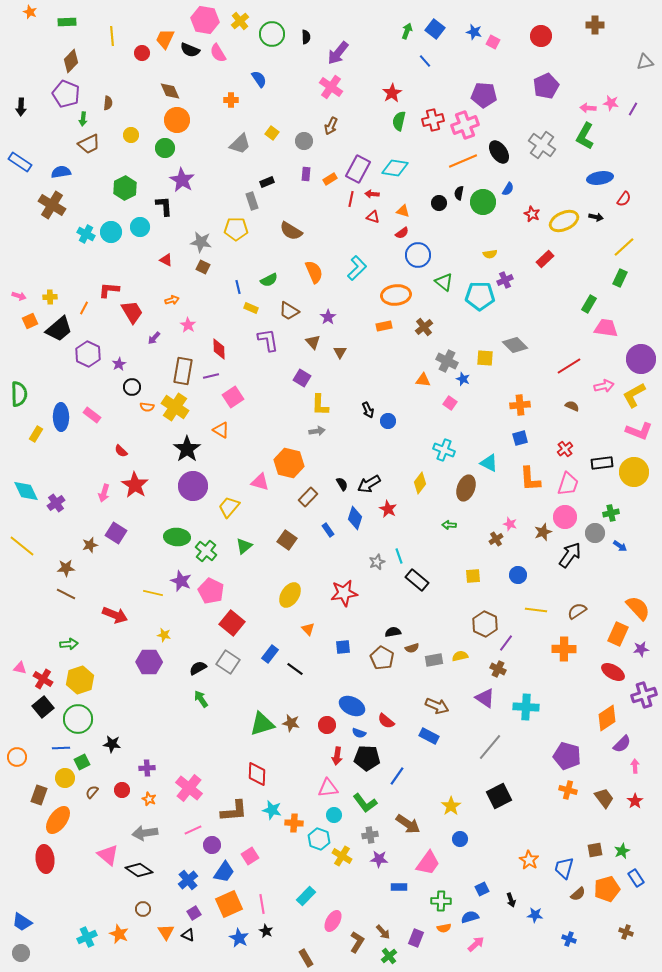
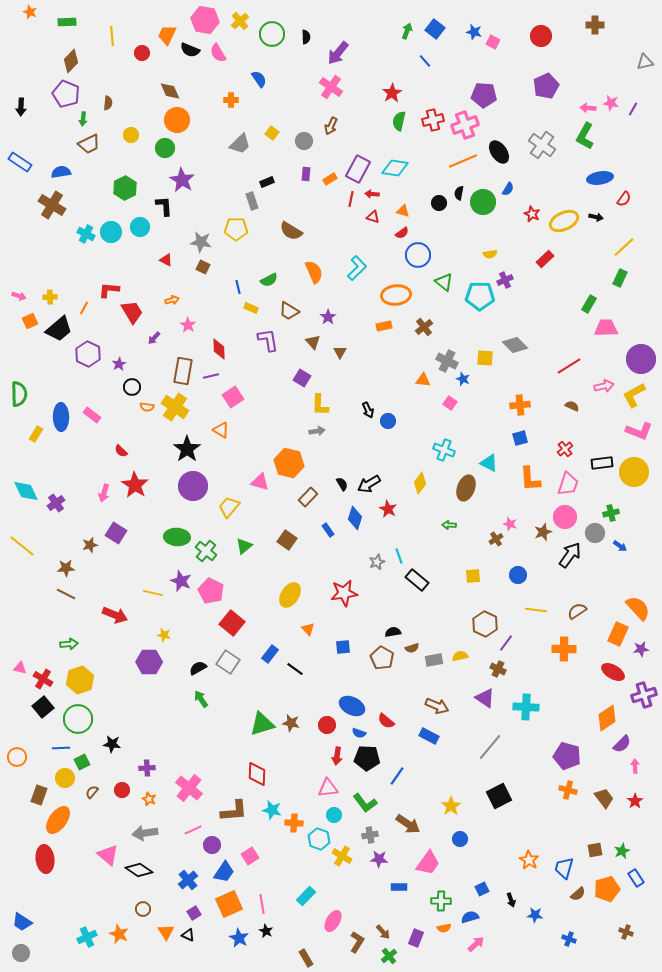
orange trapezoid at (165, 39): moved 2 px right, 4 px up
pink trapezoid at (606, 328): rotated 10 degrees counterclockwise
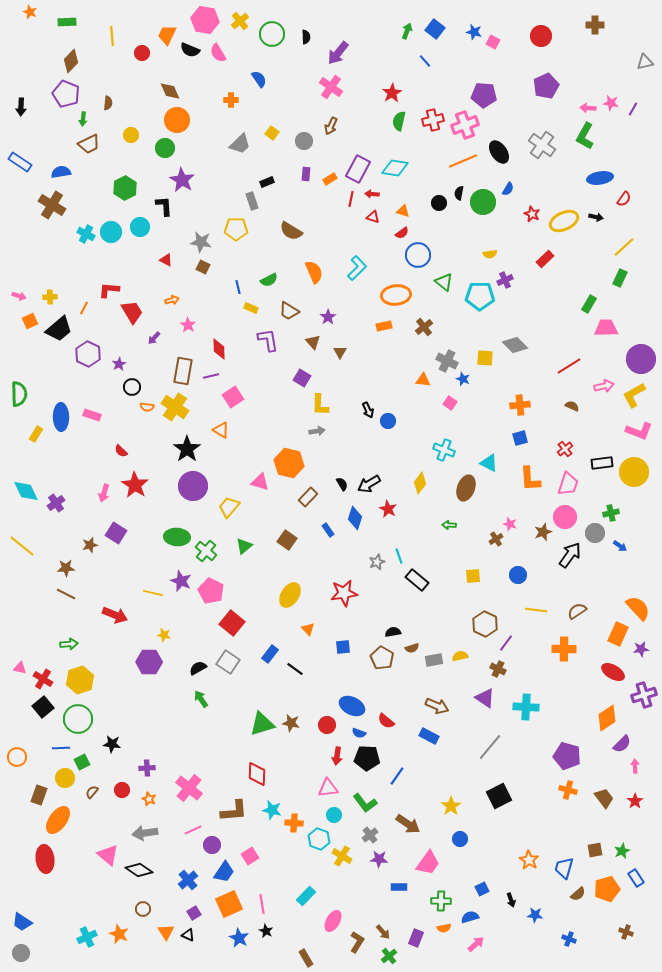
pink rectangle at (92, 415): rotated 18 degrees counterclockwise
gray cross at (370, 835): rotated 28 degrees counterclockwise
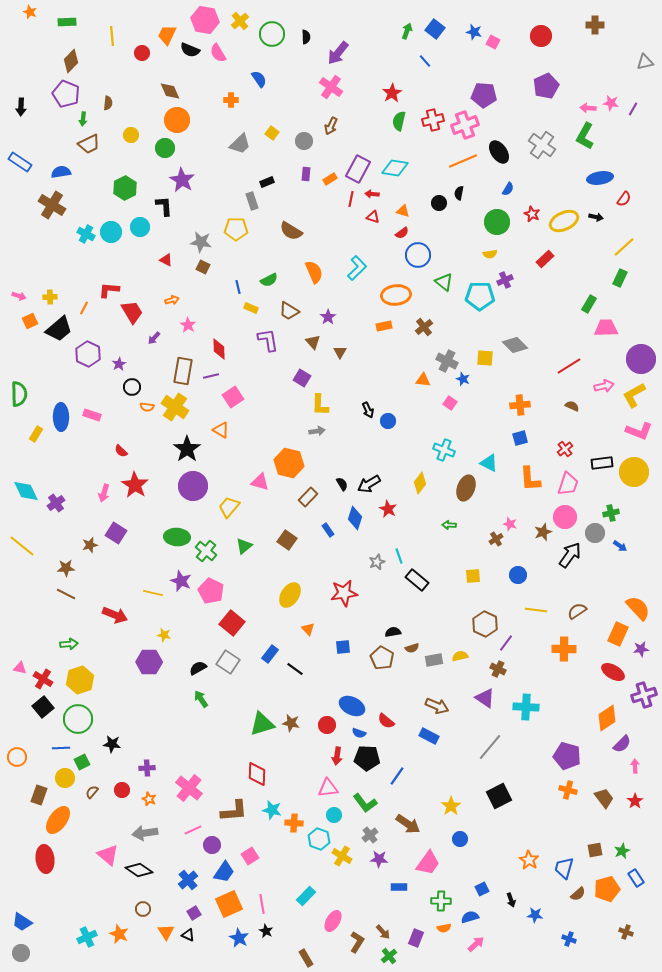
green circle at (483, 202): moved 14 px right, 20 px down
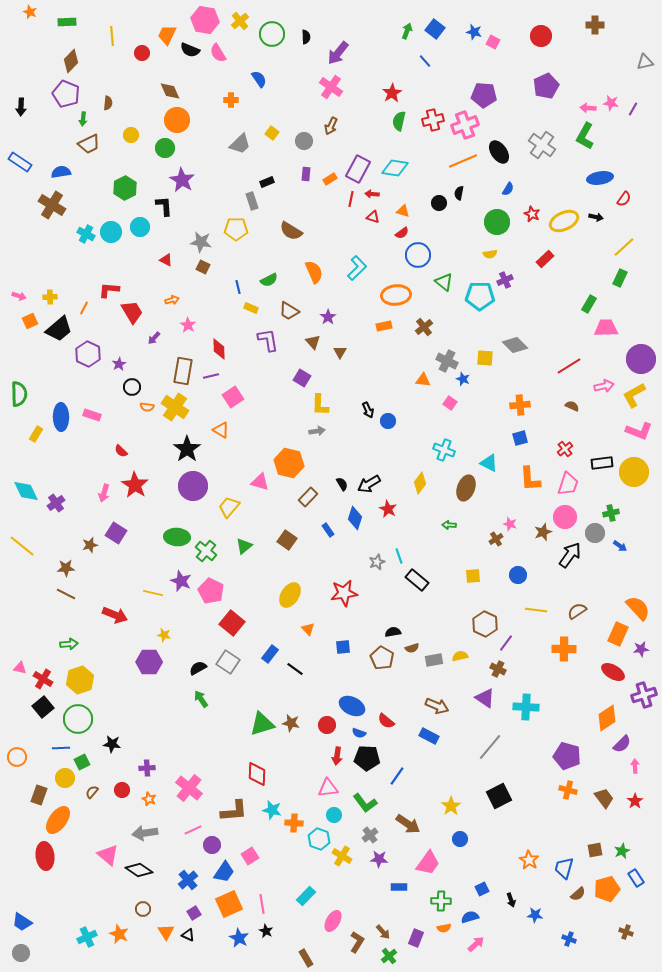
red ellipse at (45, 859): moved 3 px up
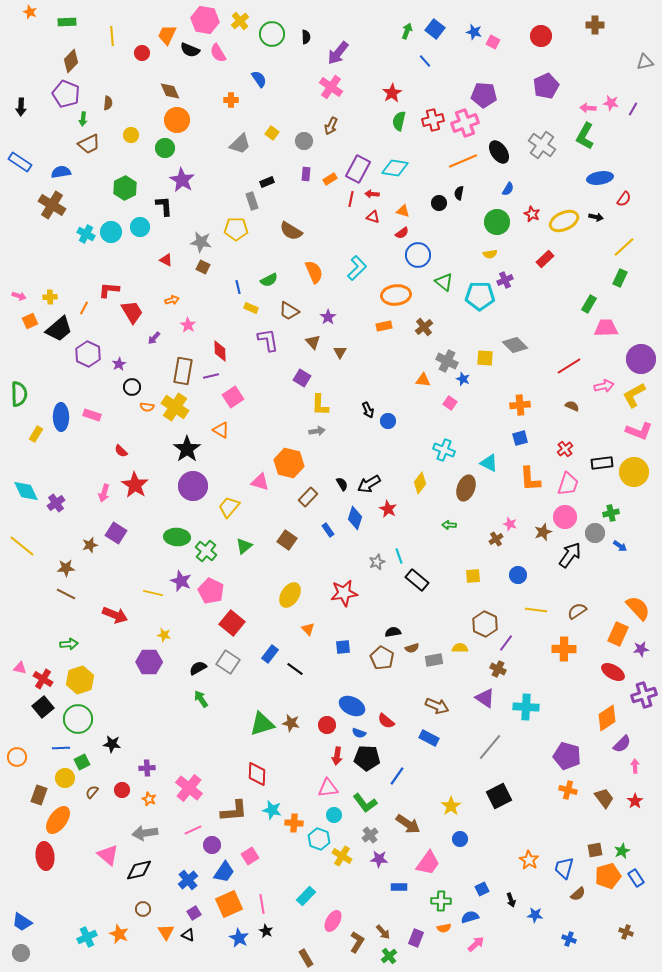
pink cross at (465, 125): moved 2 px up
red diamond at (219, 349): moved 1 px right, 2 px down
yellow semicircle at (460, 656): moved 8 px up; rotated 14 degrees clockwise
blue rectangle at (429, 736): moved 2 px down
black diamond at (139, 870): rotated 48 degrees counterclockwise
orange pentagon at (607, 889): moved 1 px right, 13 px up
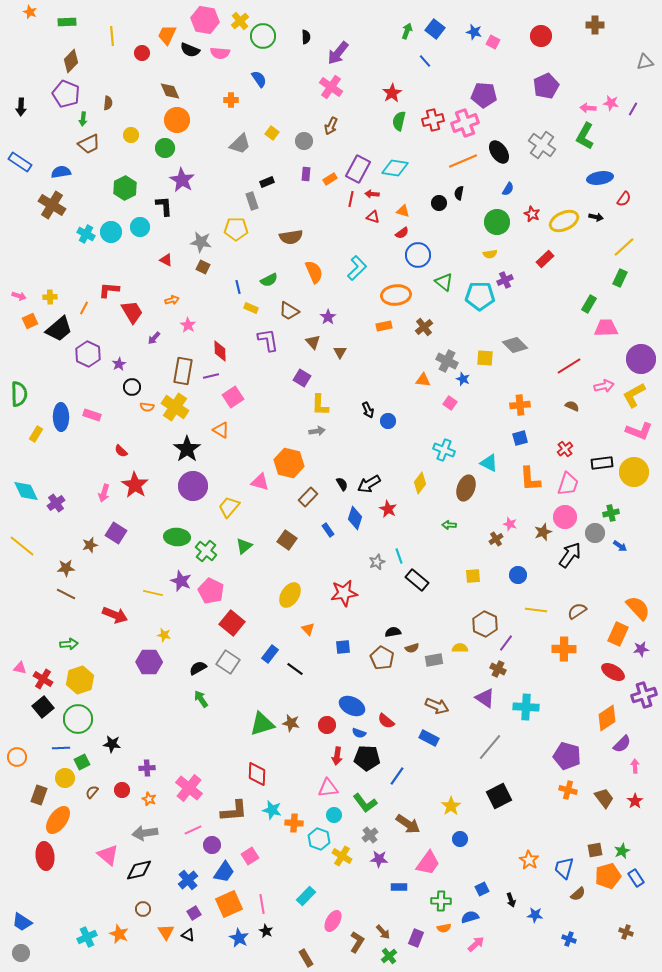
green circle at (272, 34): moved 9 px left, 2 px down
pink semicircle at (218, 53): moved 2 px right; rotated 54 degrees counterclockwise
brown semicircle at (291, 231): moved 6 px down; rotated 40 degrees counterclockwise
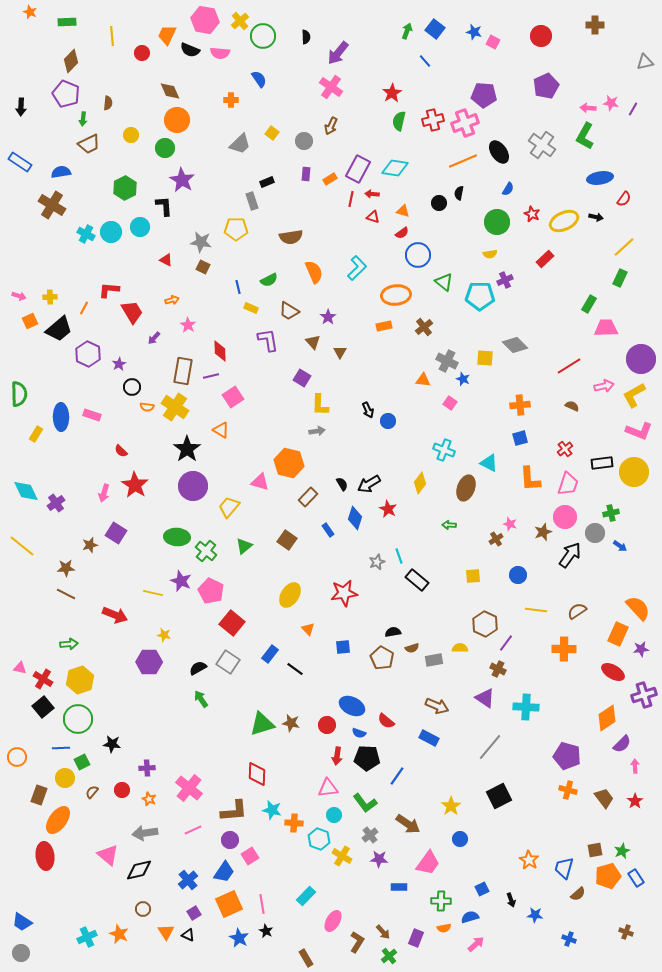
purple circle at (212, 845): moved 18 px right, 5 px up
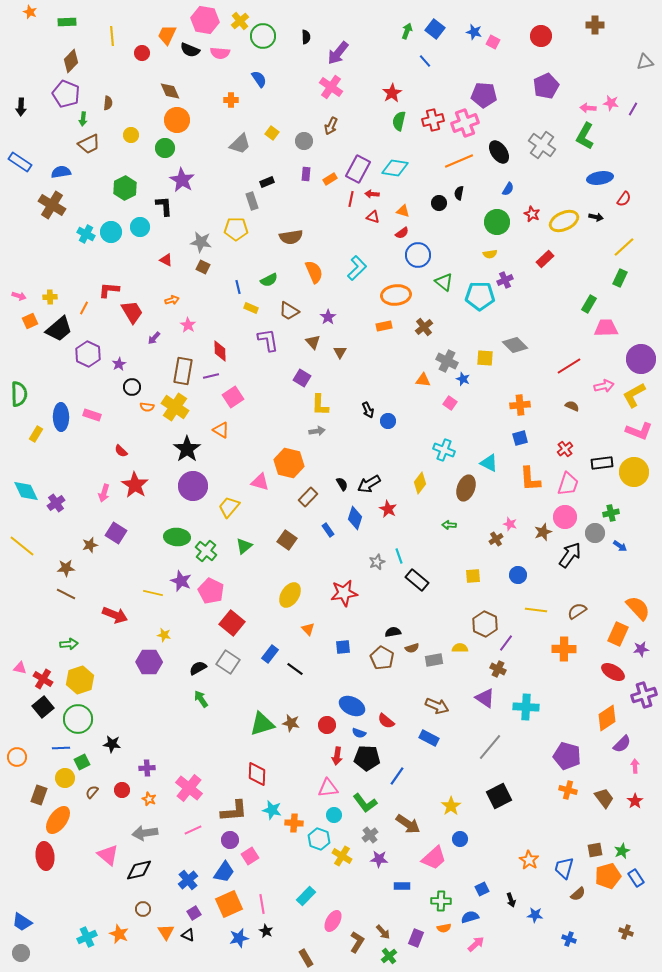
orange line at (463, 161): moved 4 px left
pink trapezoid at (428, 863): moved 6 px right, 5 px up; rotated 12 degrees clockwise
blue rectangle at (399, 887): moved 3 px right, 1 px up
blue star at (239, 938): rotated 30 degrees clockwise
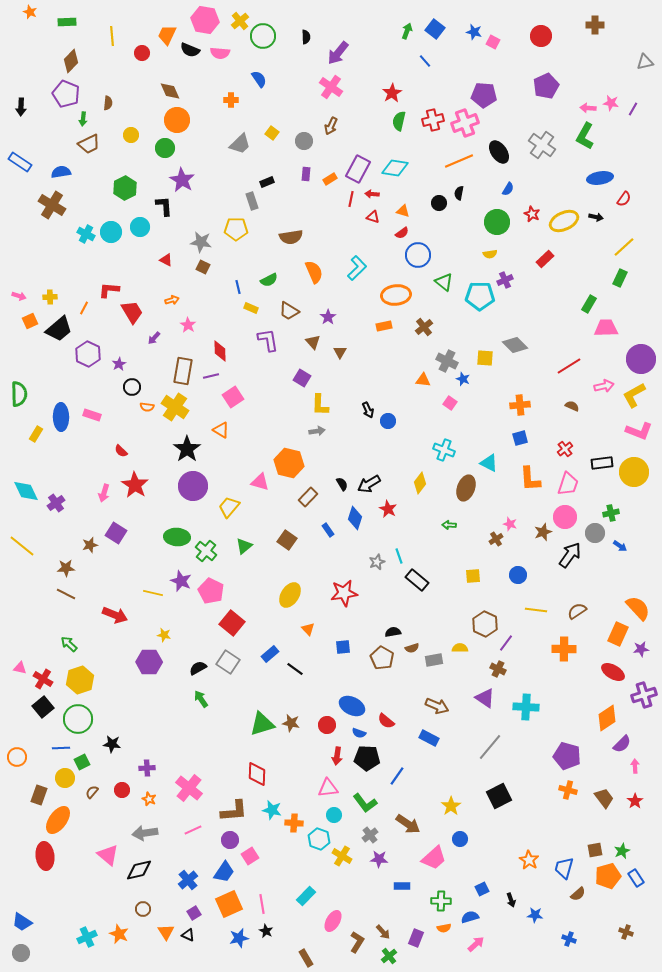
green arrow at (69, 644): rotated 132 degrees counterclockwise
blue rectangle at (270, 654): rotated 12 degrees clockwise
